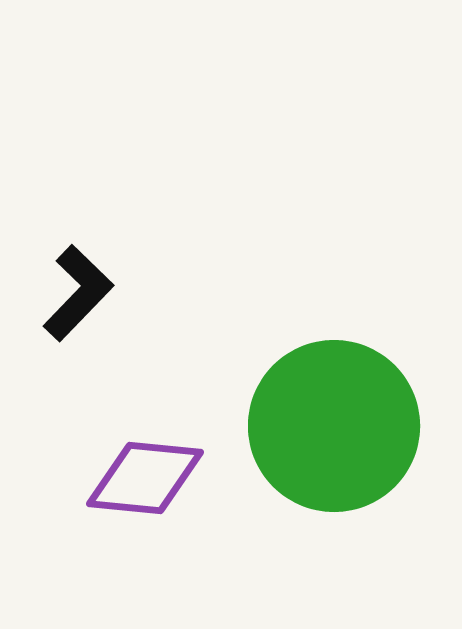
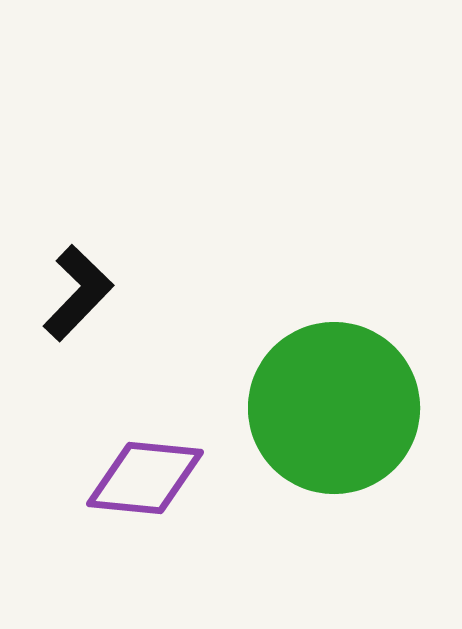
green circle: moved 18 px up
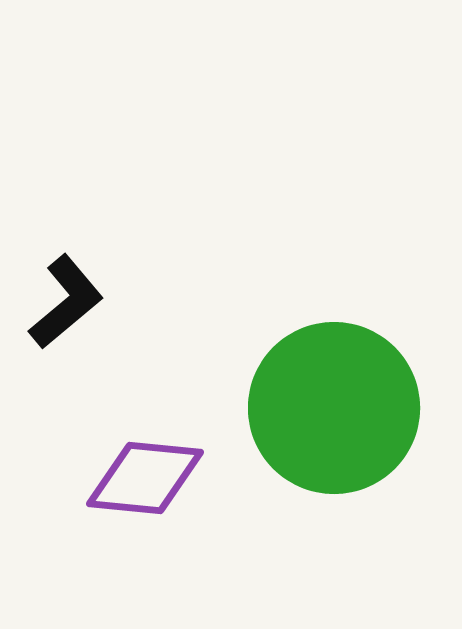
black L-shape: moved 12 px left, 9 px down; rotated 6 degrees clockwise
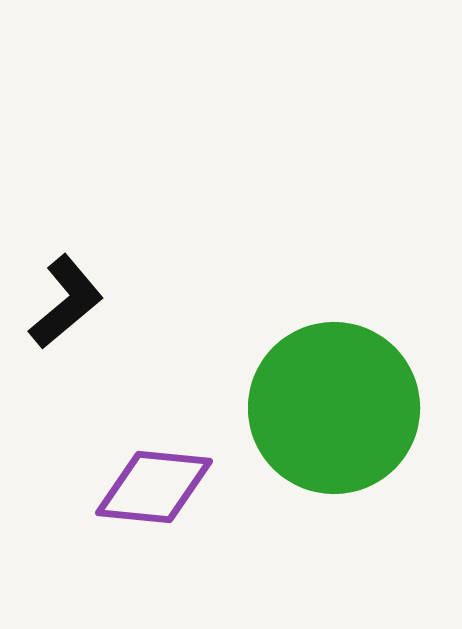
purple diamond: moved 9 px right, 9 px down
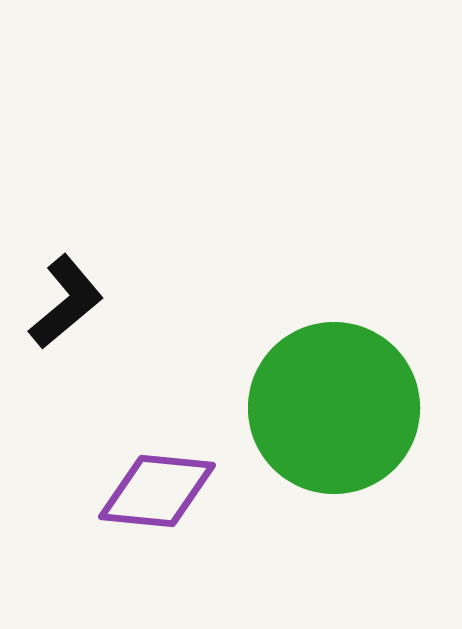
purple diamond: moved 3 px right, 4 px down
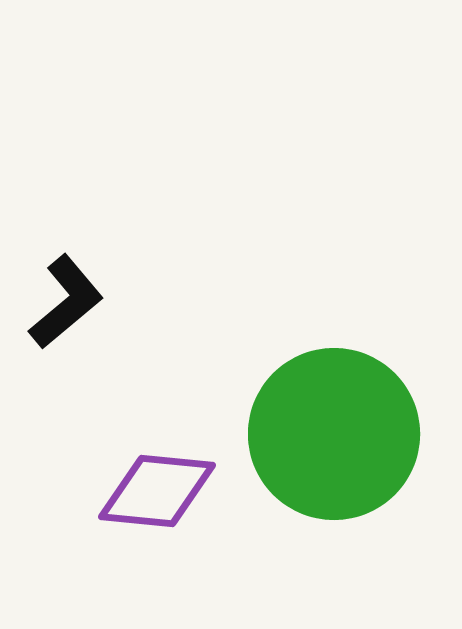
green circle: moved 26 px down
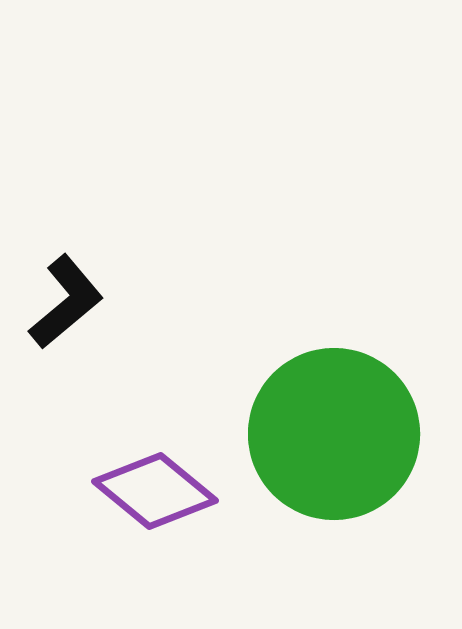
purple diamond: moved 2 px left; rotated 34 degrees clockwise
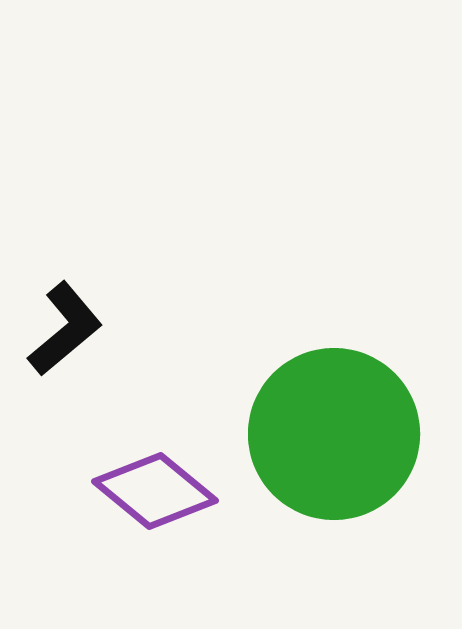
black L-shape: moved 1 px left, 27 px down
